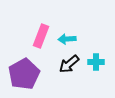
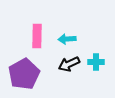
pink rectangle: moved 4 px left; rotated 20 degrees counterclockwise
black arrow: rotated 15 degrees clockwise
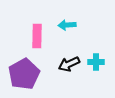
cyan arrow: moved 14 px up
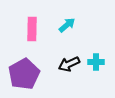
cyan arrow: rotated 144 degrees clockwise
pink rectangle: moved 5 px left, 7 px up
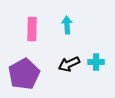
cyan arrow: rotated 54 degrees counterclockwise
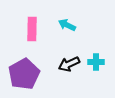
cyan arrow: rotated 60 degrees counterclockwise
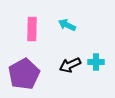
black arrow: moved 1 px right, 1 px down
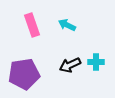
pink rectangle: moved 4 px up; rotated 20 degrees counterclockwise
purple pentagon: rotated 20 degrees clockwise
